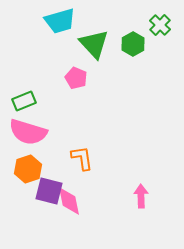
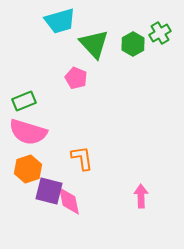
green cross: moved 8 px down; rotated 15 degrees clockwise
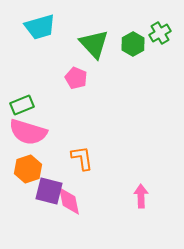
cyan trapezoid: moved 20 px left, 6 px down
green rectangle: moved 2 px left, 4 px down
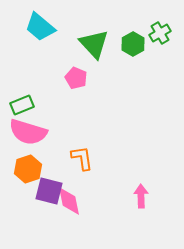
cyan trapezoid: rotated 56 degrees clockwise
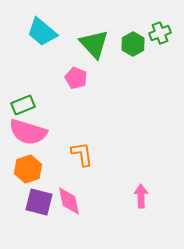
cyan trapezoid: moved 2 px right, 5 px down
green cross: rotated 10 degrees clockwise
green rectangle: moved 1 px right
orange L-shape: moved 4 px up
purple square: moved 10 px left, 11 px down
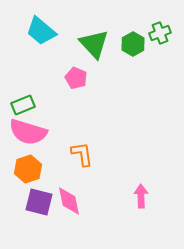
cyan trapezoid: moved 1 px left, 1 px up
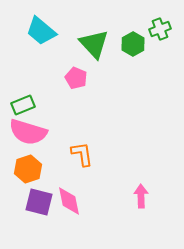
green cross: moved 4 px up
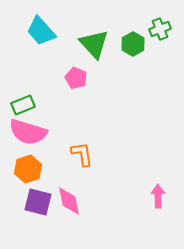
cyan trapezoid: rotated 8 degrees clockwise
pink arrow: moved 17 px right
purple square: moved 1 px left
